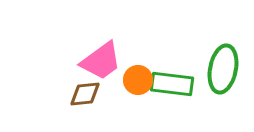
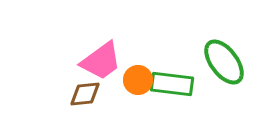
green ellipse: moved 1 px right, 7 px up; rotated 48 degrees counterclockwise
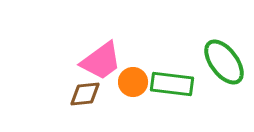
orange circle: moved 5 px left, 2 px down
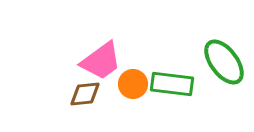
orange circle: moved 2 px down
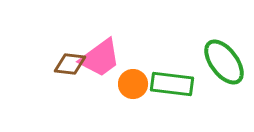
pink trapezoid: moved 1 px left, 3 px up
brown diamond: moved 15 px left, 30 px up; rotated 12 degrees clockwise
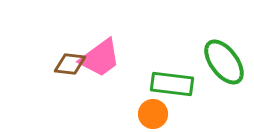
orange circle: moved 20 px right, 30 px down
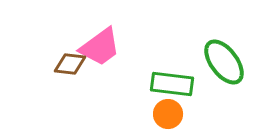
pink trapezoid: moved 11 px up
orange circle: moved 15 px right
